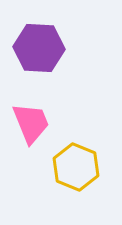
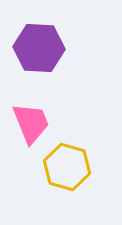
yellow hexagon: moved 9 px left; rotated 6 degrees counterclockwise
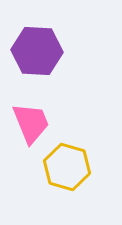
purple hexagon: moved 2 px left, 3 px down
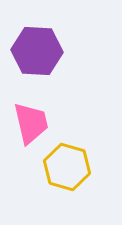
pink trapezoid: rotated 9 degrees clockwise
